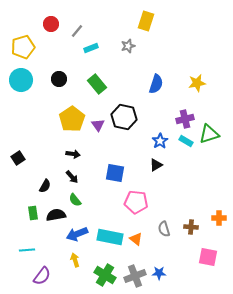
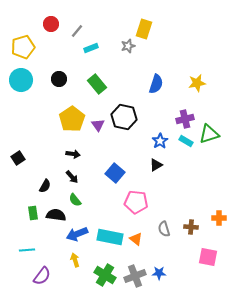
yellow rectangle at (146, 21): moved 2 px left, 8 px down
blue square at (115, 173): rotated 30 degrees clockwise
black semicircle at (56, 215): rotated 18 degrees clockwise
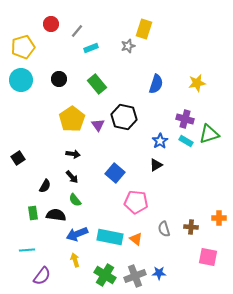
purple cross at (185, 119): rotated 30 degrees clockwise
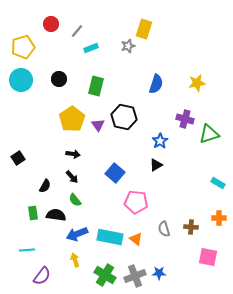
green rectangle at (97, 84): moved 1 px left, 2 px down; rotated 54 degrees clockwise
cyan rectangle at (186, 141): moved 32 px right, 42 px down
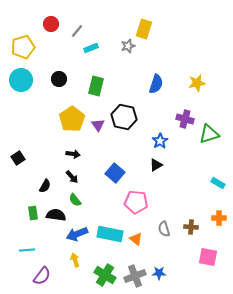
cyan rectangle at (110, 237): moved 3 px up
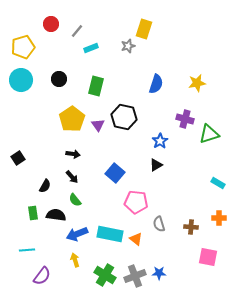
gray semicircle at (164, 229): moved 5 px left, 5 px up
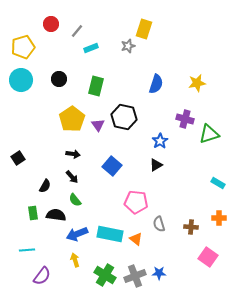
blue square at (115, 173): moved 3 px left, 7 px up
pink square at (208, 257): rotated 24 degrees clockwise
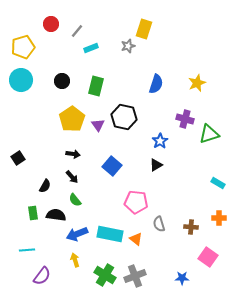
black circle at (59, 79): moved 3 px right, 2 px down
yellow star at (197, 83): rotated 12 degrees counterclockwise
blue star at (159, 273): moved 23 px right, 5 px down
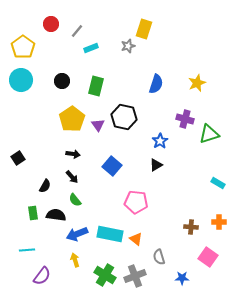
yellow pentagon at (23, 47): rotated 20 degrees counterclockwise
orange cross at (219, 218): moved 4 px down
gray semicircle at (159, 224): moved 33 px down
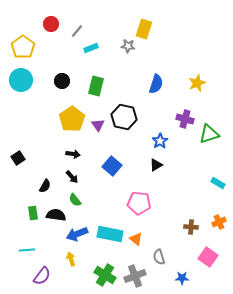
gray star at (128, 46): rotated 24 degrees clockwise
pink pentagon at (136, 202): moved 3 px right, 1 px down
orange cross at (219, 222): rotated 24 degrees counterclockwise
yellow arrow at (75, 260): moved 4 px left, 1 px up
